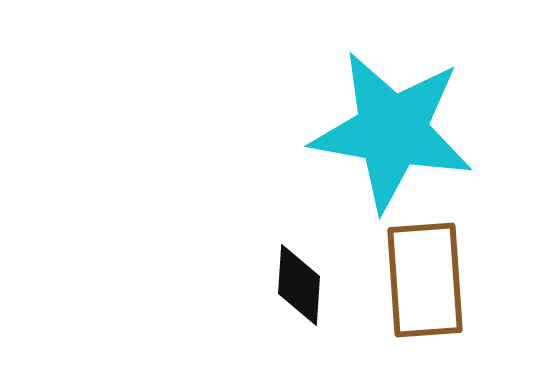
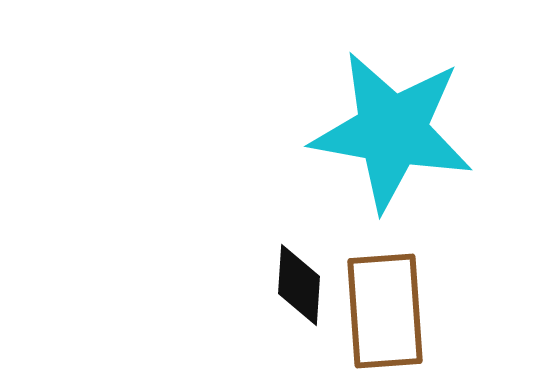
brown rectangle: moved 40 px left, 31 px down
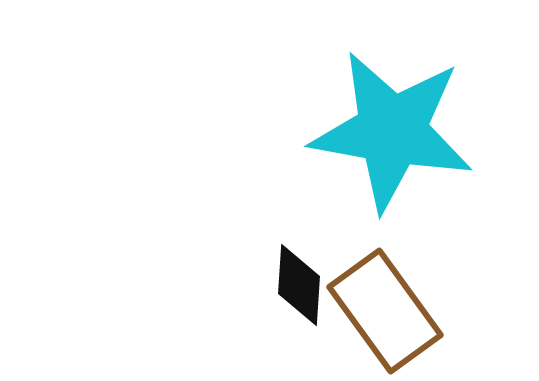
brown rectangle: rotated 32 degrees counterclockwise
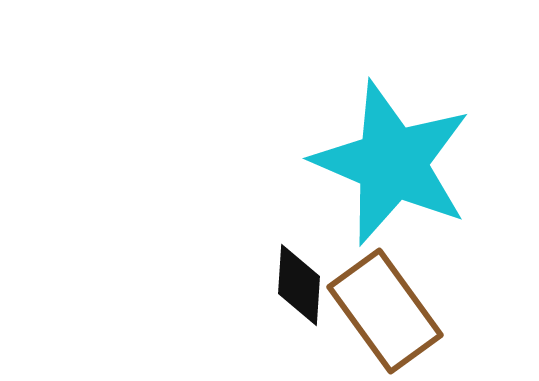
cyan star: moved 32 px down; rotated 13 degrees clockwise
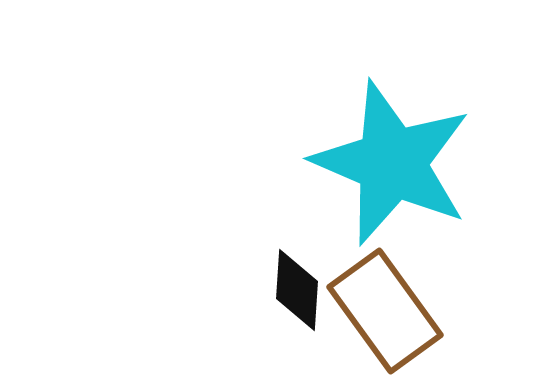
black diamond: moved 2 px left, 5 px down
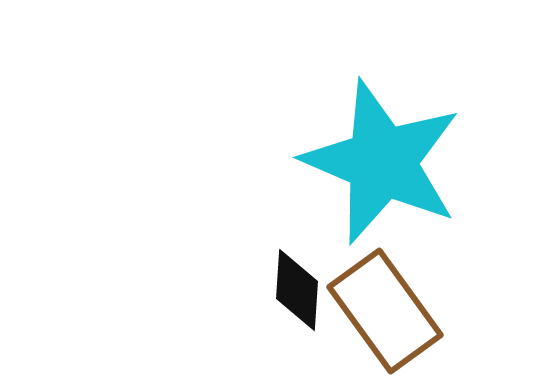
cyan star: moved 10 px left, 1 px up
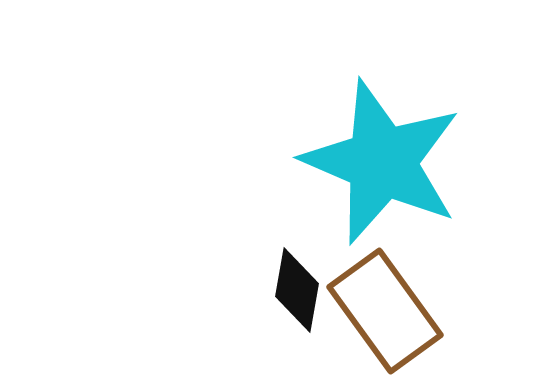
black diamond: rotated 6 degrees clockwise
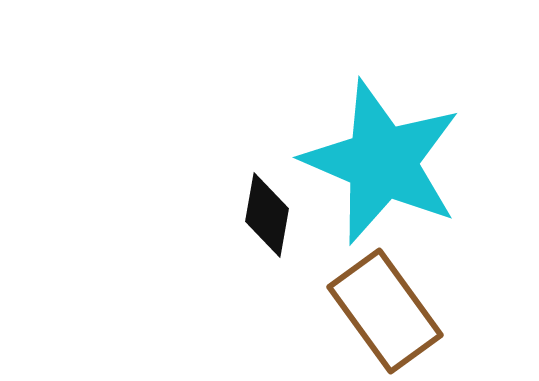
black diamond: moved 30 px left, 75 px up
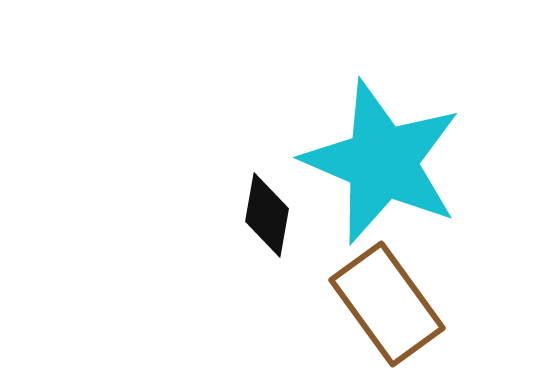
brown rectangle: moved 2 px right, 7 px up
